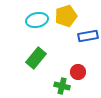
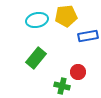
yellow pentagon: rotated 10 degrees clockwise
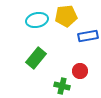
red circle: moved 2 px right, 1 px up
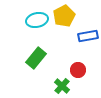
yellow pentagon: moved 2 px left; rotated 20 degrees counterclockwise
red circle: moved 2 px left, 1 px up
green cross: rotated 28 degrees clockwise
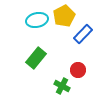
blue rectangle: moved 5 px left, 2 px up; rotated 36 degrees counterclockwise
green cross: rotated 14 degrees counterclockwise
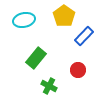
yellow pentagon: rotated 10 degrees counterclockwise
cyan ellipse: moved 13 px left
blue rectangle: moved 1 px right, 2 px down
green cross: moved 13 px left
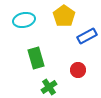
blue rectangle: moved 3 px right; rotated 18 degrees clockwise
green rectangle: rotated 55 degrees counterclockwise
green cross: moved 1 px down; rotated 28 degrees clockwise
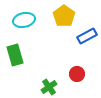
green rectangle: moved 21 px left, 3 px up
red circle: moved 1 px left, 4 px down
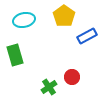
red circle: moved 5 px left, 3 px down
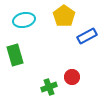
green cross: rotated 14 degrees clockwise
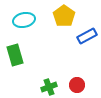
red circle: moved 5 px right, 8 px down
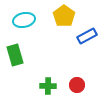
green cross: moved 1 px left, 1 px up; rotated 21 degrees clockwise
